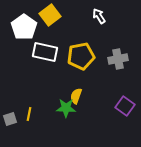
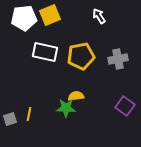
yellow square: rotated 15 degrees clockwise
white pentagon: moved 9 px up; rotated 30 degrees clockwise
yellow semicircle: rotated 63 degrees clockwise
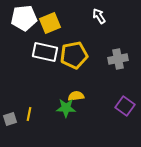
yellow square: moved 8 px down
yellow pentagon: moved 7 px left, 1 px up
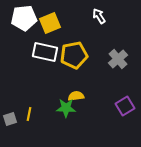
gray cross: rotated 30 degrees counterclockwise
purple square: rotated 24 degrees clockwise
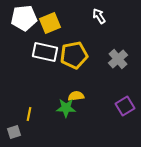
gray square: moved 4 px right, 13 px down
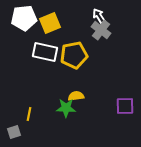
gray cross: moved 17 px left, 29 px up; rotated 12 degrees counterclockwise
purple square: rotated 30 degrees clockwise
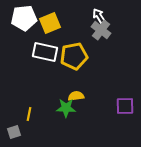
yellow pentagon: moved 1 px down
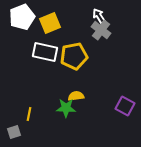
white pentagon: moved 2 px left, 1 px up; rotated 15 degrees counterclockwise
purple square: rotated 30 degrees clockwise
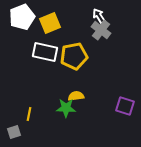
purple square: rotated 12 degrees counterclockwise
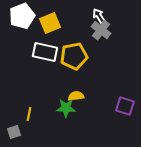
white pentagon: moved 1 px up
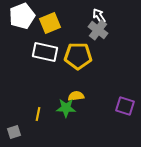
gray cross: moved 3 px left
yellow pentagon: moved 4 px right; rotated 12 degrees clockwise
yellow line: moved 9 px right
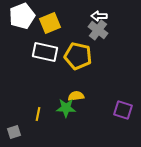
white arrow: rotated 56 degrees counterclockwise
yellow pentagon: rotated 12 degrees clockwise
purple square: moved 2 px left, 4 px down
